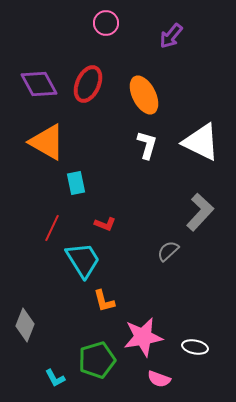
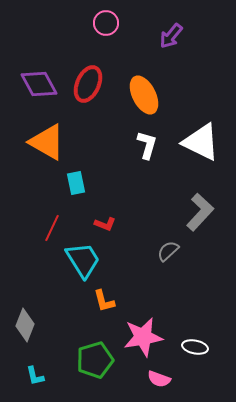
green pentagon: moved 2 px left
cyan L-shape: moved 20 px left, 2 px up; rotated 15 degrees clockwise
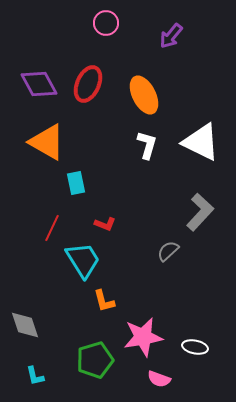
gray diamond: rotated 40 degrees counterclockwise
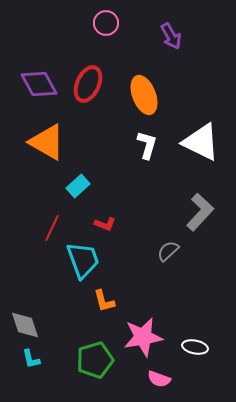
purple arrow: rotated 68 degrees counterclockwise
orange ellipse: rotated 6 degrees clockwise
cyan rectangle: moved 2 px right, 3 px down; rotated 60 degrees clockwise
cyan trapezoid: rotated 12 degrees clockwise
cyan L-shape: moved 4 px left, 17 px up
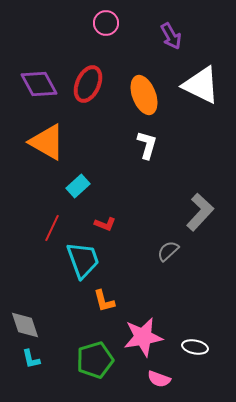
white triangle: moved 57 px up
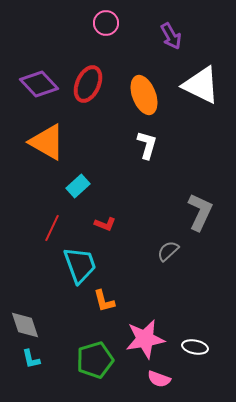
purple diamond: rotated 15 degrees counterclockwise
gray L-shape: rotated 18 degrees counterclockwise
cyan trapezoid: moved 3 px left, 5 px down
pink star: moved 2 px right, 2 px down
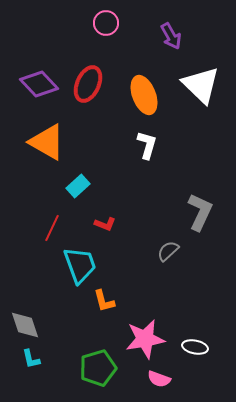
white triangle: rotated 18 degrees clockwise
green pentagon: moved 3 px right, 8 px down
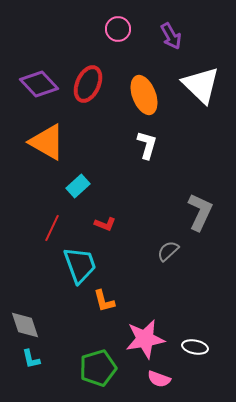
pink circle: moved 12 px right, 6 px down
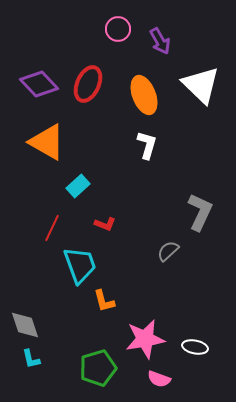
purple arrow: moved 11 px left, 5 px down
